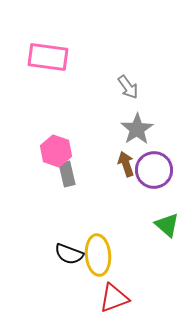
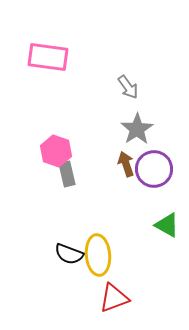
purple circle: moved 1 px up
green triangle: rotated 12 degrees counterclockwise
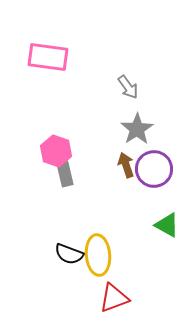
brown arrow: moved 1 px down
gray rectangle: moved 2 px left
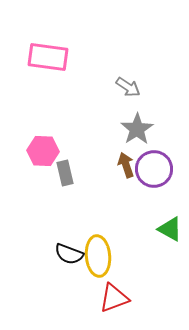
gray arrow: rotated 20 degrees counterclockwise
pink hexagon: moved 13 px left; rotated 16 degrees counterclockwise
gray rectangle: moved 1 px up
green triangle: moved 3 px right, 4 px down
yellow ellipse: moved 1 px down
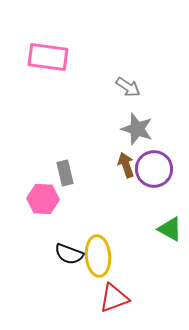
gray star: rotated 20 degrees counterclockwise
pink hexagon: moved 48 px down
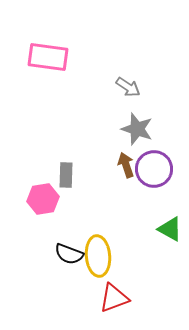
gray rectangle: moved 1 px right, 2 px down; rotated 15 degrees clockwise
pink hexagon: rotated 12 degrees counterclockwise
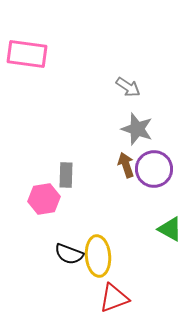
pink rectangle: moved 21 px left, 3 px up
pink hexagon: moved 1 px right
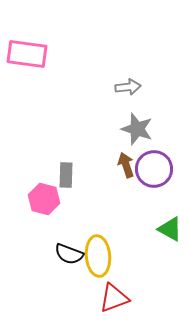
gray arrow: rotated 40 degrees counterclockwise
pink hexagon: rotated 24 degrees clockwise
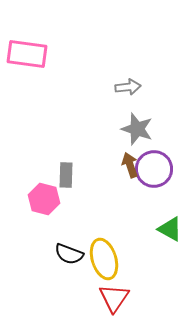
brown arrow: moved 4 px right
yellow ellipse: moved 6 px right, 3 px down; rotated 12 degrees counterclockwise
red triangle: rotated 36 degrees counterclockwise
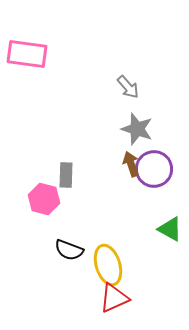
gray arrow: rotated 55 degrees clockwise
brown arrow: moved 1 px right, 1 px up
black semicircle: moved 4 px up
yellow ellipse: moved 4 px right, 6 px down
red triangle: rotated 32 degrees clockwise
